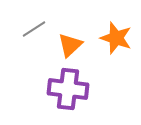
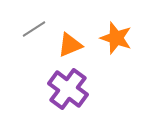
orange triangle: rotated 20 degrees clockwise
purple cross: rotated 30 degrees clockwise
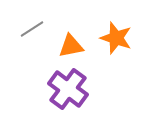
gray line: moved 2 px left
orange triangle: moved 1 px right, 1 px down; rotated 12 degrees clockwise
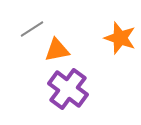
orange star: moved 4 px right
orange triangle: moved 14 px left, 4 px down
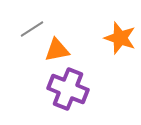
purple cross: rotated 15 degrees counterclockwise
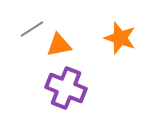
orange triangle: moved 2 px right, 5 px up
purple cross: moved 2 px left, 1 px up
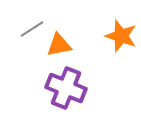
orange star: moved 1 px right, 2 px up
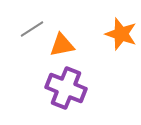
orange star: moved 2 px up
orange triangle: moved 3 px right
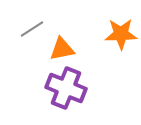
orange star: rotated 20 degrees counterclockwise
orange triangle: moved 4 px down
